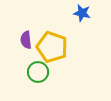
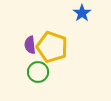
blue star: rotated 24 degrees clockwise
purple semicircle: moved 4 px right, 5 px down
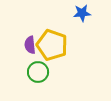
blue star: rotated 30 degrees clockwise
yellow pentagon: moved 2 px up
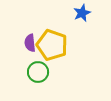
blue star: rotated 18 degrees counterclockwise
purple semicircle: moved 2 px up
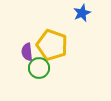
purple semicircle: moved 3 px left, 9 px down
green circle: moved 1 px right, 4 px up
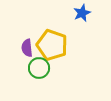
purple semicircle: moved 4 px up
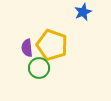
blue star: moved 1 px right, 1 px up
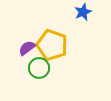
purple semicircle: rotated 60 degrees clockwise
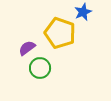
yellow pentagon: moved 8 px right, 12 px up
green circle: moved 1 px right
